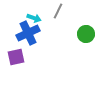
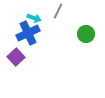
purple square: rotated 30 degrees counterclockwise
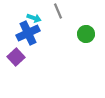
gray line: rotated 49 degrees counterclockwise
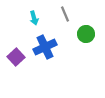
gray line: moved 7 px right, 3 px down
cyan arrow: rotated 56 degrees clockwise
blue cross: moved 17 px right, 14 px down
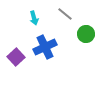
gray line: rotated 28 degrees counterclockwise
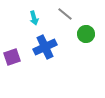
purple square: moved 4 px left; rotated 24 degrees clockwise
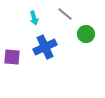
purple square: rotated 24 degrees clockwise
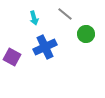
purple square: rotated 24 degrees clockwise
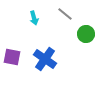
blue cross: moved 12 px down; rotated 30 degrees counterclockwise
purple square: rotated 18 degrees counterclockwise
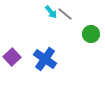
cyan arrow: moved 17 px right, 6 px up; rotated 24 degrees counterclockwise
green circle: moved 5 px right
purple square: rotated 36 degrees clockwise
